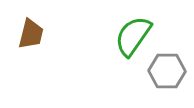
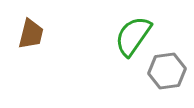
gray hexagon: rotated 9 degrees counterclockwise
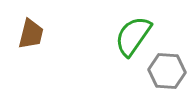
gray hexagon: rotated 12 degrees clockwise
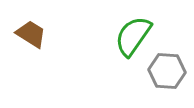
brown trapezoid: rotated 72 degrees counterclockwise
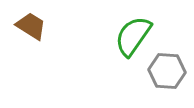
brown trapezoid: moved 8 px up
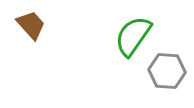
brown trapezoid: moved 1 px up; rotated 16 degrees clockwise
